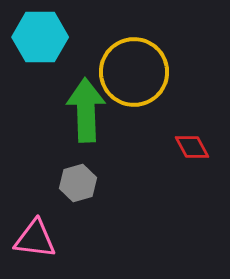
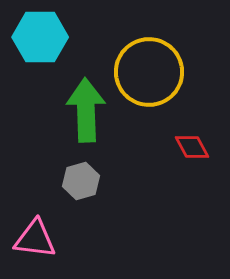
yellow circle: moved 15 px right
gray hexagon: moved 3 px right, 2 px up
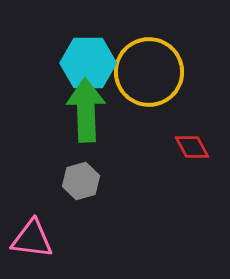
cyan hexagon: moved 48 px right, 26 px down
pink triangle: moved 3 px left
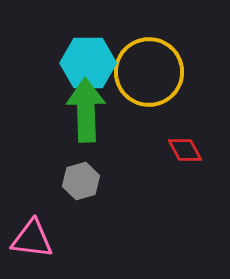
red diamond: moved 7 px left, 3 px down
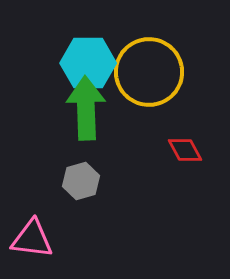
green arrow: moved 2 px up
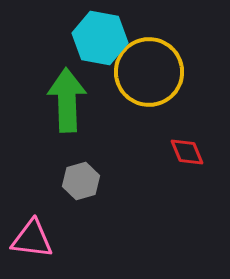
cyan hexagon: moved 12 px right, 25 px up; rotated 10 degrees clockwise
green arrow: moved 19 px left, 8 px up
red diamond: moved 2 px right, 2 px down; rotated 6 degrees clockwise
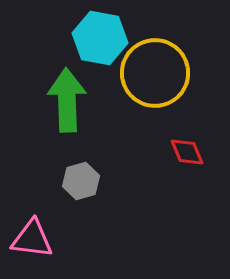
yellow circle: moved 6 px right, 1 px down
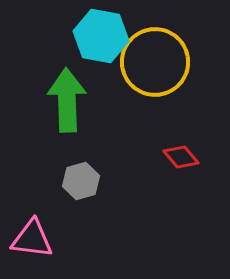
cyan hexagon: moved 1 px right, 2 px up
yellow circle: moved 11 px up
red diamond: moved 6 px left, 5 px down; rotated 18 degrees counterclockwise
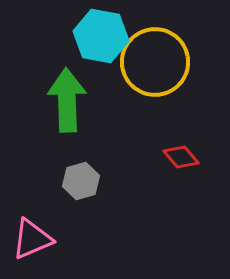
pink triangle: rotated 30 degrees counterclockwise
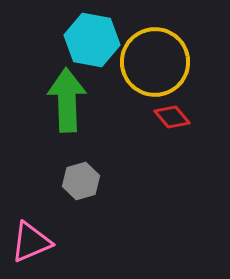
cyan hexagon: moved 9 px left, 4 px down
red diamond: moved 9 px left, 40 px up
pink triangle: moved 1 px left, 3 px down
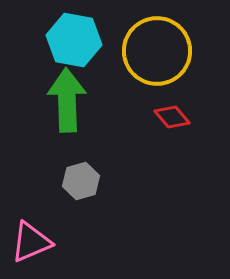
cyan hexagon: moved 18 px left
yellow circle: moved 2 px right, 11 px up
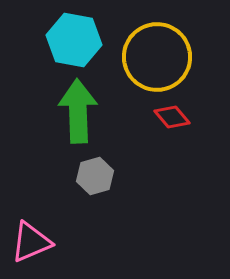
yellow circle: moved 6 px down
green arrow: moved 11 px right, 11 px down
gray hexagon: moved 14 px right, 5 px up
